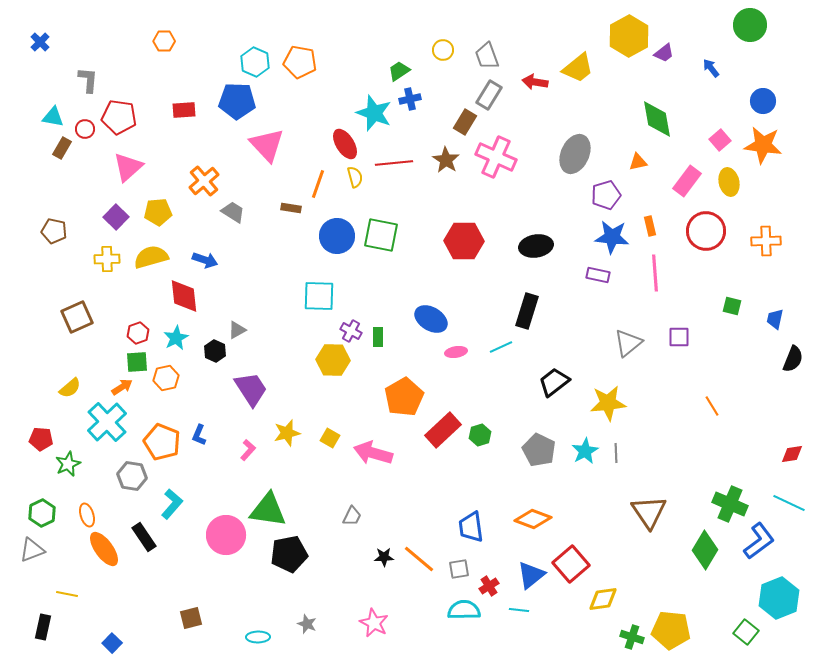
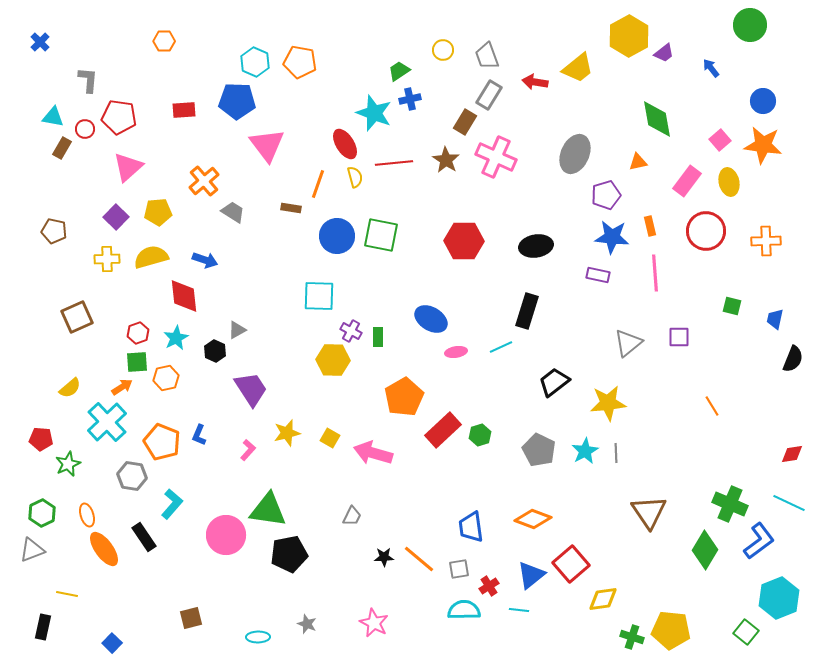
pink triangle at (267, 145): rotated 6 degrees clockwise
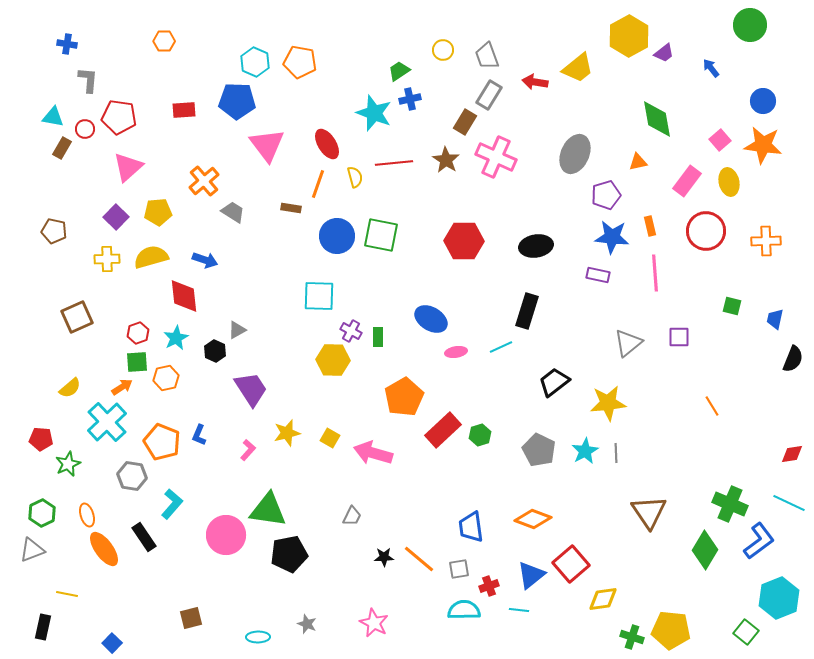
blue cross at (40, 42): moved 27 px right, 2 px down; rotated 36 degrees counterclockwise
red ellipse at (345, 144): moved 18 px left
red cross at (489, 586): rotated 12 degrees clockwise
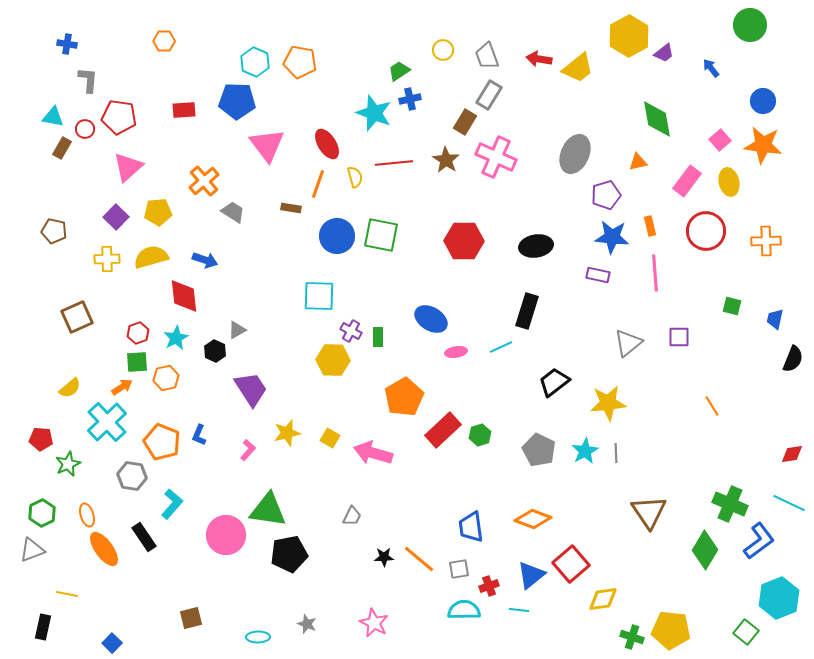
red arrow at (535, 82): moved 4 px right, 23 px up
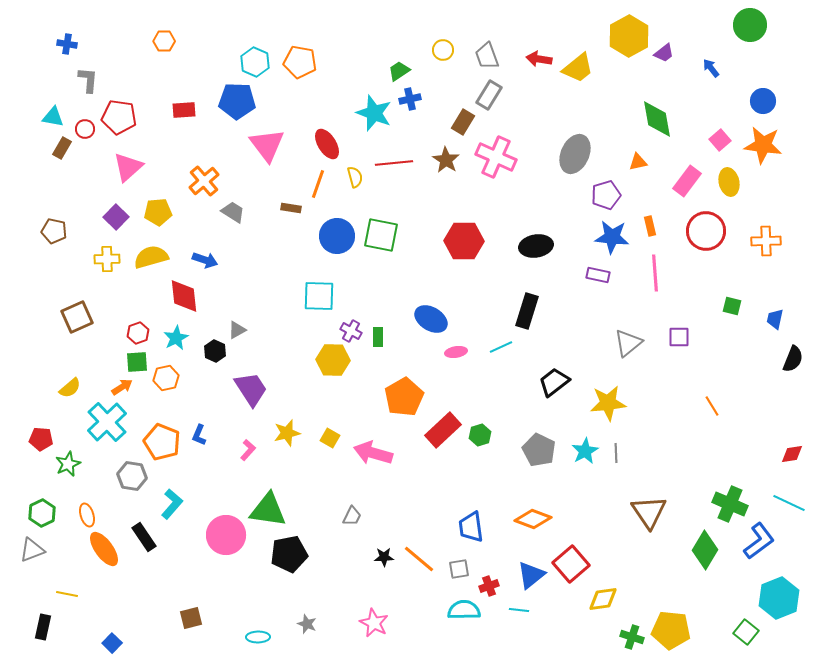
brown rectangle at (465, 122): moved 2 px left
